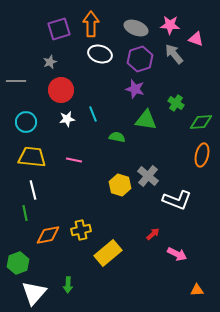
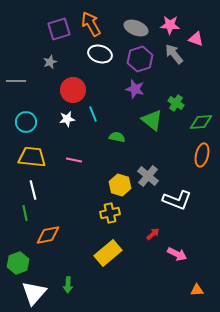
orange arrow: rotated 30 degrees counterclockwise
red circle: moved 12 px right
green triangle: moved 6 px right; rotated 30 degrees clockwise
yellow cross: moved 29 px right, 17 px up
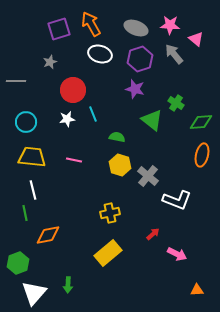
pink triangle: rotated 21 degrees clockwise
yellow hexagon: moved 20 px up
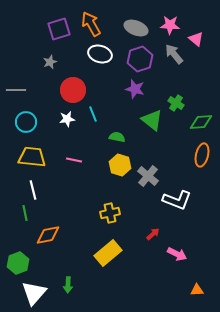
gray line: moved 9 px down
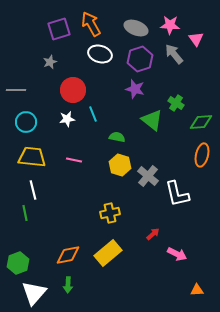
pink triangle: rotated 14 degrees clockwise
white L-shape: moved 6 px up; rotated 56 degrees clockwise
orange diamond: moved 20 px right, 20 px down
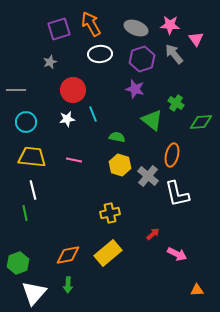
white ellipse: rotated 20 degrees counterclockwise
purple hexagon: moved 2 px right
orange ellipse: moved 30 px left
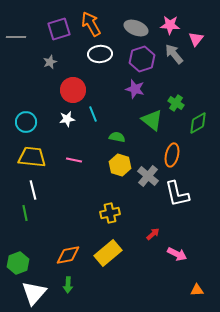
pink triangle: rotated 14 degrees clockwise
gray line: moved 53 px up
green diamond: moved 3 px left, 1 px down; rotated 25 degrees counterclockwise
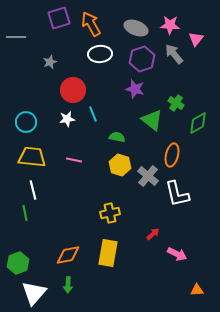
purple square: moved 11 px up
yellow rectangle: rotated 40 degrees counterclockwise
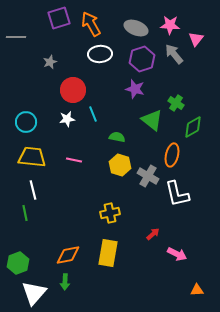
green diamond: moved 5 px left, 4 px down
gray cross: rotated 10 degrees counterclockwise
green arrow: moved 3 px left, 3 px up
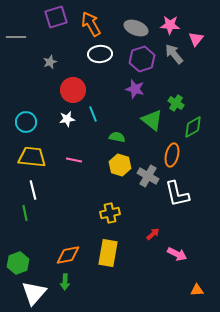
purple square: moved 3 px left, 1 px up
